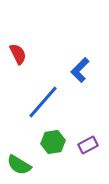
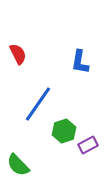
blue L-shape: moved 8 px up; rotated 35 degrees counterclockwise
blue line: moved 5 px left, 2 px down; rotated 6 degrees counterclockwise
green hexagon: moved 11 px right, 11 px up; rotated 10 degrees counterclockwise
green semicircle: moved 1 px left; rotated 15 degrees clockwise
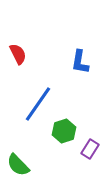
purple rectangle: moved 2 px right, 4 px down; rotated 30 degrees counterclockwise
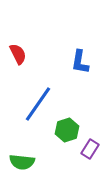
green hexagon: moved 3 px right, 1 px up
green semicircle: moved 4 px right, 3 px up; rotated 40 degrees counterclockwise
